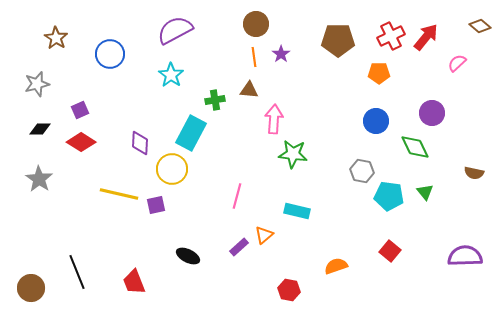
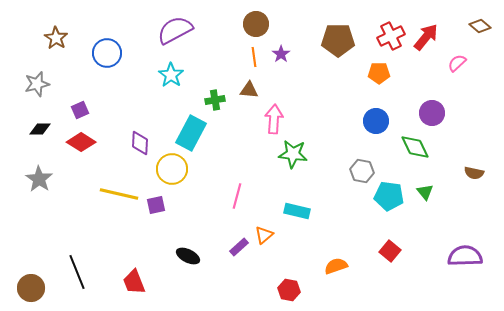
blue circle at (110, 54): moved 3 px left, 1 px up
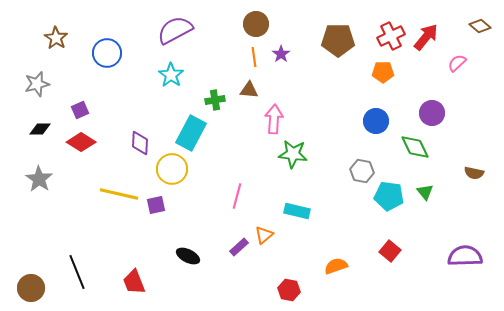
orange pentagon at (379, 73): moved 4 px right, 1 px up
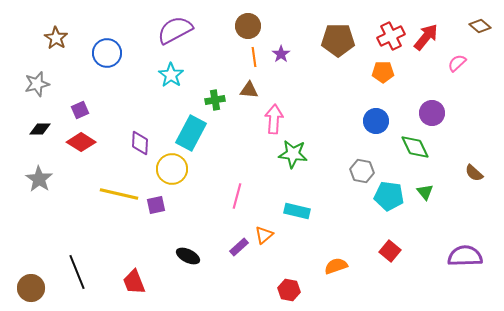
brown circle at (256, 24): moved 8 px left, 2 px down
brown semicircle at (474, 173): rotated 30 degrees clockwise
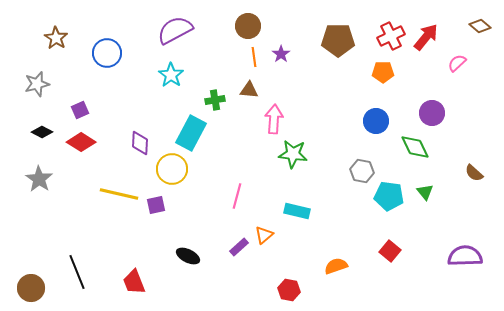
black diamond at (40, 129): moved 2 px right, 3 px down; rotated 25 degrees clockwise
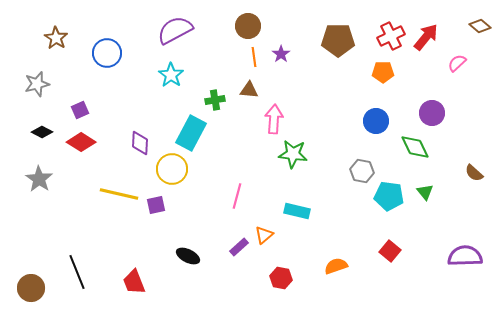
red hexagon at (289, 290): moved 8 px left, 12 px up
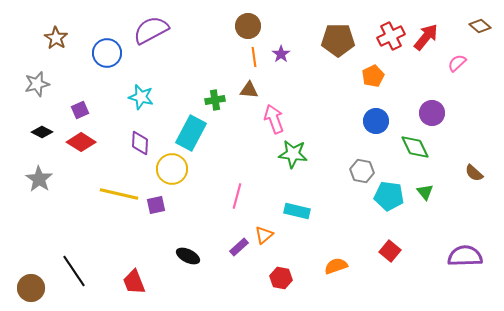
purple semicircle at (175, 30): moved 24 px left
orange pentagon at (383, 72): moved 10 px left, 4 px down; rotated 25 degrees counterclockwise
cyan star at (171, 75): moved 30 px left, 22 px down; rotated 20 degrees counterclockwise
pink arrow at (274, 119): rotated 24 degrees counterclockwise
black line at (77, 272): moved 3 px left, 1 px up; rotated 12 degrees counterclockwise
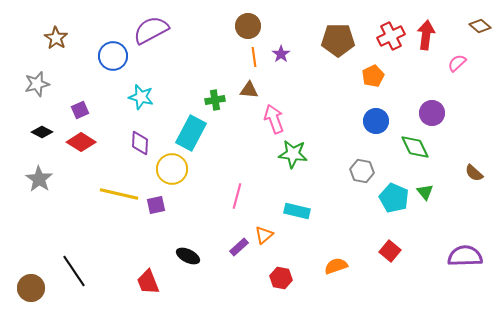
red arrow at (426, 37): moved 2 px up; rotated 32 degrees counterclockwise
blue circle at (107, 53): moved 6 px right, 3 px down
cyan pentagon at (389, 196): moved 5 px right, 2 px down; rotated 16 degrees clockwise
red trapezoid at (134, 282): moved 14 px right
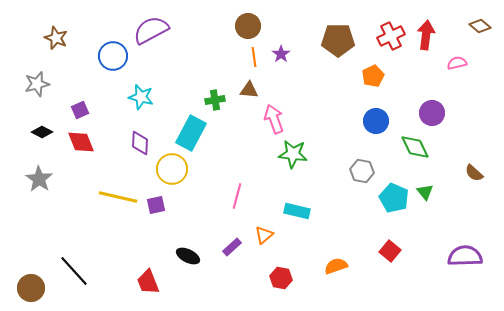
brown star at (56, 38): rotated 10 degrees counterclockwise
pink semicircle at (457, 63): rotated 30 degrees clockwise
red diamond at (81, 142): rotated 36 degrees clockwise
yellow line at (119, 194): moved 1 px left, 3 px down
purple rectangle at (239, 247): moved 7 px left
black line at (74, 271): rotated 8 degrees counterclockwise
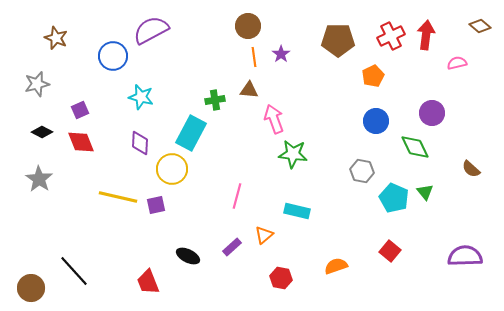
brown semicircle at (474, 173): moved 3 px left, 4 px up
